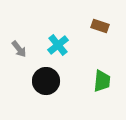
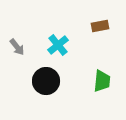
brown rectangle: rotated 30 degrees counterclockwise
gray arrow: moved 2 px left, 2 px up
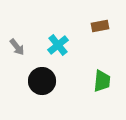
black circle: moved 4 px left
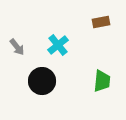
brown rectangle: moved 1 px right, 4 px up
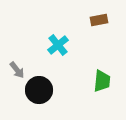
brown rectangle: moved 2 px left, 2 px up
gray arrow: moved 23 px down
black circle: moved 3 px left, 9 px down
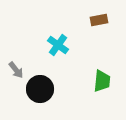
cyan cross: rotated 15 degrees counterclockwise
gray arrow: moved 1 px left
black circle: moved 1 px right, 1 px up
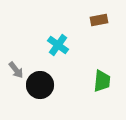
black circle: moved 4 px up
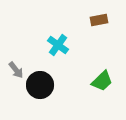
green trapezoid: rotated 40 degrees clockwise
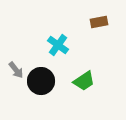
brown rectangle: moved 2 px down
green trapezoid: moved 18 px left; rotated 10 degrees clockwise
black circle: moved 1 px right, 4 px up
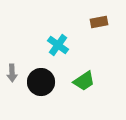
gray arrow: moved 4 px left, 3 px down; rotated 36 degrees clockwise
black circle: moved 1 px down
